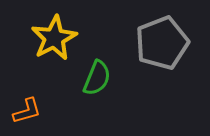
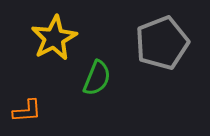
orange L-shape: rotated 12 degrees clockwise
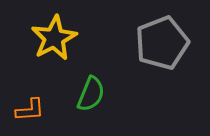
green semicircle: moved 6 px left, 16 px down
orange L-shape: moved 3 px right, 1 px up
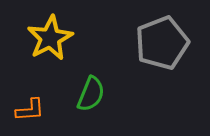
yellow star: moved 4 px left
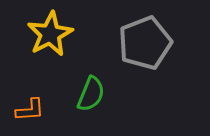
yellow star: moved 4 px up
gray pentagon: moved 17 px left
